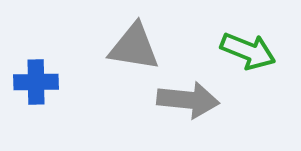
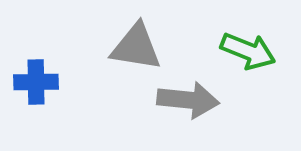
gray triangle: moved 2 px right
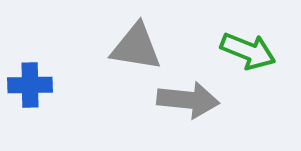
blue cross: moved 6 px left, 3 px down
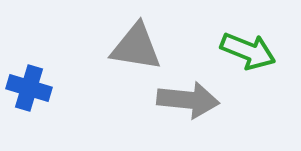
blue cross: moved 1 px left, 3 px down; rotated 18 degrees clockwise
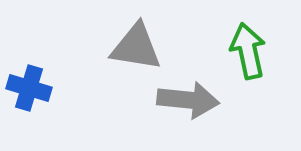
green arrow: rotated 124 degrees counterclockwise
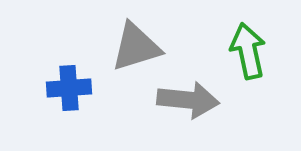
gray triangle: rotated 26 degrees counterclockwise
blue cross: moved 40 px right; rotated 21 degrees counterclockwise
